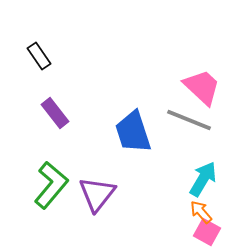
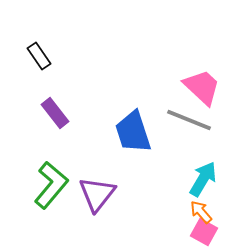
pink square: moved 3 px left
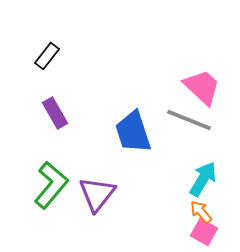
black rectangle: moved 8 px right; rotated 72 degrees clockwise
purple rectangle: rotated 8 degrees clockwise
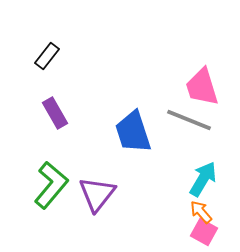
pink trapezoid: rotated 150 degrees counterclockwise
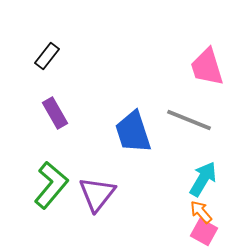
pink trapezoid: moved 5 px right, 20 px up
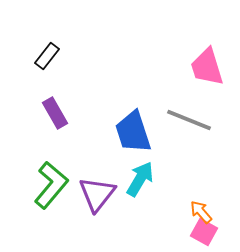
cyan arrow: moved 63 px left
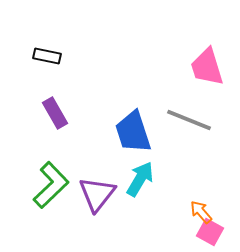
black rectangle: rotated 64 degrees clockwise
green L-shape: rotated 6 degrees clockwise
pink square: moved 6 px right
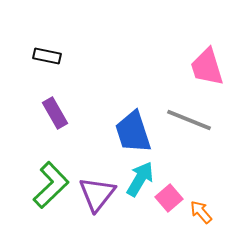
pink square: moved 41 px left, 34 px up; rotated 20 degrees clockwise
